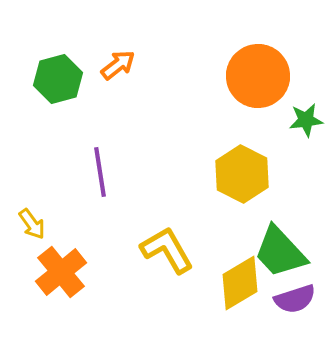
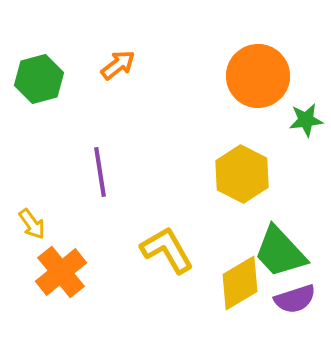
green hexagon: moved 19 px left
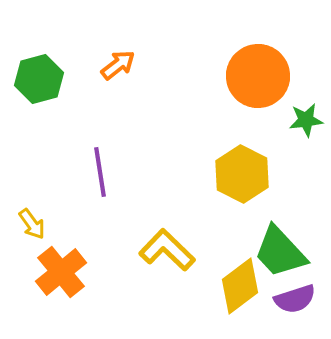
yellow L-shape: rotated 16 degrees counterclockwise
yellow diamond: moved 3 px down; rotated 6 degrees counterclockwise
